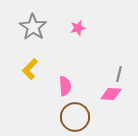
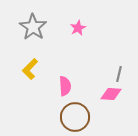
pink star: rotated 14 degrees counterclockwise
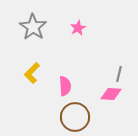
yellow L-shape: moved 2 px right, 4 px down
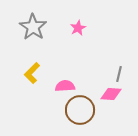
pink semicircle: rotated 90 degrees counterclockwise
brown circle: moved 5 px right, 7 px up
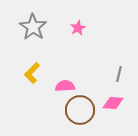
pink diamond: moved 2 px right, 9 px down
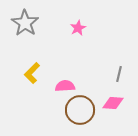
gray star: moved 8 px left, 4 px up
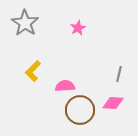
yellow L-shape: moved 1 px right, 2 px up
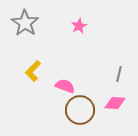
pink star: moved 1 px right, 2 px up
pink semicircle: rotated 24 degrees clockwise
pink diamond: moved 2 px right
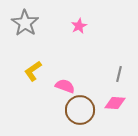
yellow L-shape: rotated 10 degrees clockwise
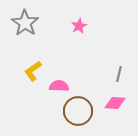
pink semicircle: moved 6 px left; rotated 18 degrees counterclockwise
brown circle: moved 2 px left, 1 px down
